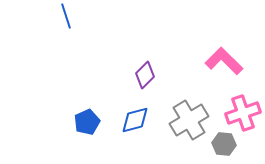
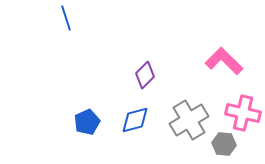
blue line: moved 2 px down
pink cross: rotated 32 degrees clockwise
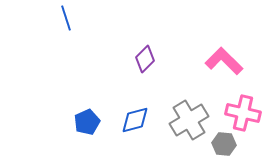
purple diamond: moved 16 px up
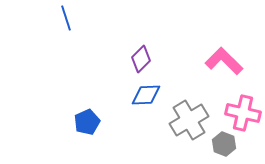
purple diamond: moved 4 px left
blue diamond: moved 11 px right, 25 px up; rotated 12 degrees clockwise
gray hexagon: rotated 15 degrees clockwise
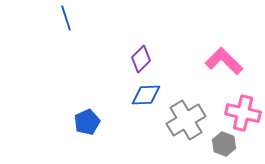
gray cross: moved 3 px left
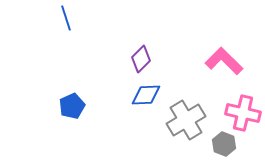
blue pentagon: moved 15 px left, 16 px up
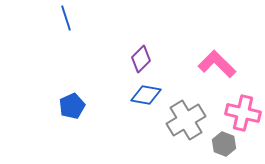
pink L-shape: moved 7 px left, 3 px down
blue diamond: rotated 12 degrees clockwise
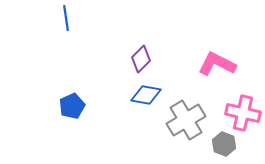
blue line: rotated 10 degrees clockwise
pink L-shape: rotated 18 degrees counterclockwise
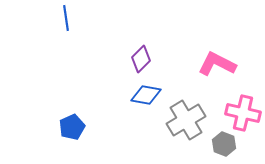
blue pentagon: moved 21 px down
